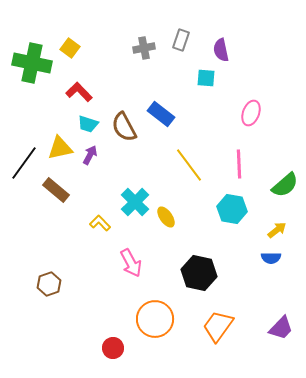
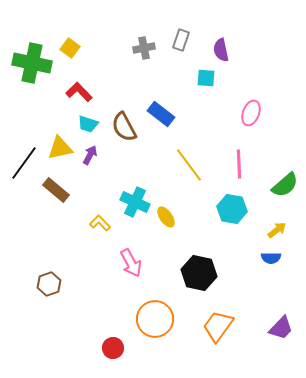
cyan cross: rotated 20 degrees counterclockwise
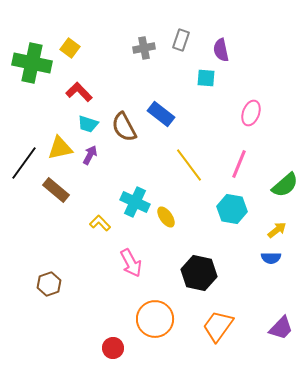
pink line: rotated 24 degrees clockwise
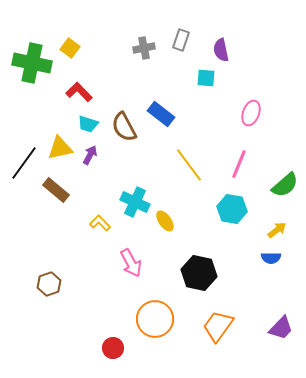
yellow ellipse: moved 1 px left, 4 px down
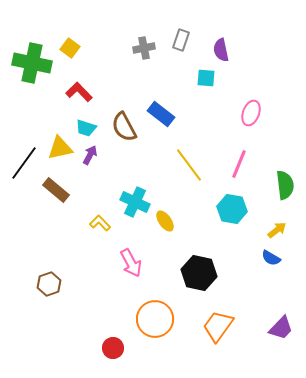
cyan trapezoid: moved 2 px left, 4 px down
green semicircle: rotated 56 degrees counterclockwise
blue semicircle: rotated 30 degrees clockwise
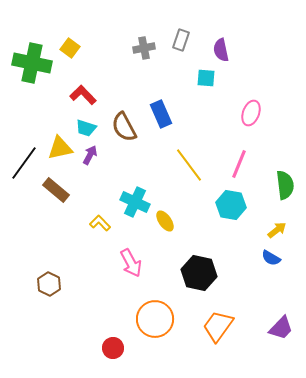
red L-shape: moved 4 px right, 3 px down
blue rectangle: rotated 28 degrees clockwise
cyan hexagon: moved 1 px left, 4 px up
brown hexagon: rotated 15 degrees counterclockwise
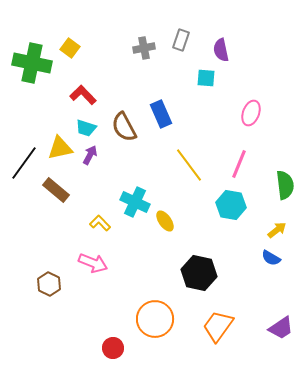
pink arrow: moved 38 px left; rotated 40 degrees counterclockwise
purple trapezoid: rotated 12 degrees clockwise
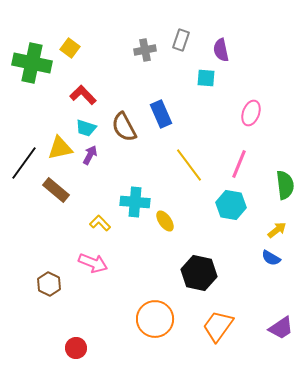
gray cross: moved 1 px right, 2 px down
cyan cross: rotated 20 degrees counterclockwise
red circle: moved 37 px left
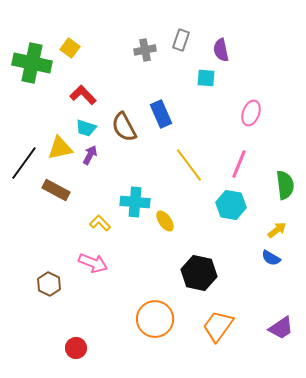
brown rectangle: rotated 12 degrees counterclockwise
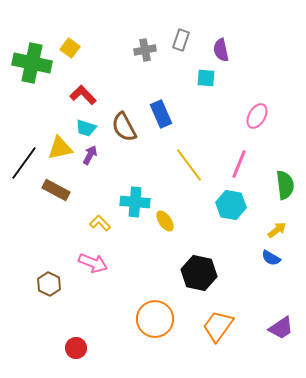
pink ellipse: moved 6 px right, 3 px down; rotated 10 degrees clockwise
